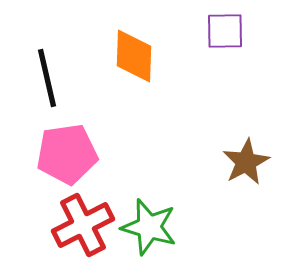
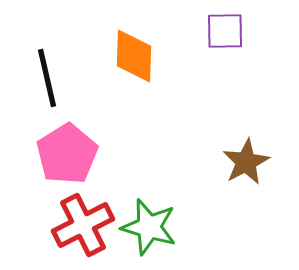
pink pentagon: rotated 24 degrees counterclockwise
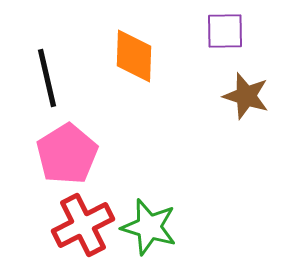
brown star: moved 66 px up; rotated 27 degrees counterclockwise
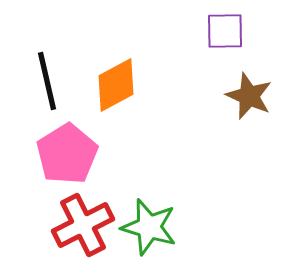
orange diamond: moved 18 px left, 29 px down; rotated 60 degrees clockwise
black line: moved 3 px down
brown star: moved 3 px right; rotated 6 degrees clockwise
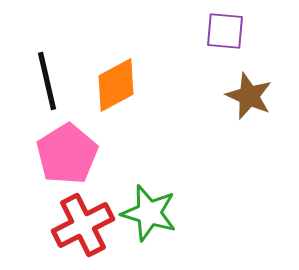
purple square: rotated 6 degrees clockwise
green star: moved 14 px up
